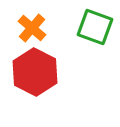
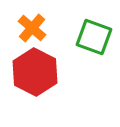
green square: moved 1 px left, 10 px down
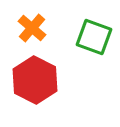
red hexagon: moved 8 px down
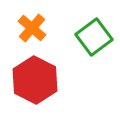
green square: rotated 33 degrees clockwise
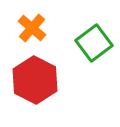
green square: moved 6 px down
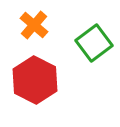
orange cross: moved 2 px right, 3 px up
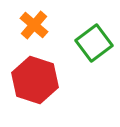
red hexagon: rotated 9 degrees counterclockwise
